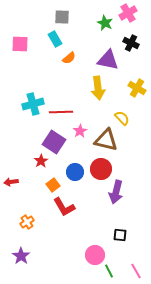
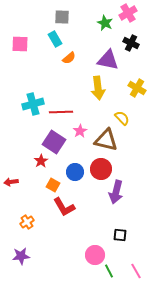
orange square: rotated 24 degrees counterclockwise
purple star: rotated 30 degrees clockwise
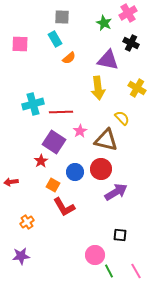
green star: moved 1 px left
purple arrow: rotated 135 degrees counterclockwise
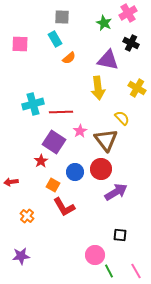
brown triangle: rotated 40 degrees clockwise
orange cross: moved 6 px up; rotated 16 degrees counterclockwise
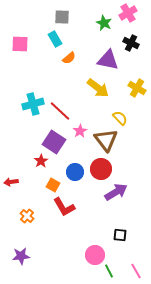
yellow arrow: rotated 45 degrees counterclockwise
red line: moved 1 px left, 1 px up; rotated 45 degrees clockwise
yellow semicircle: moved 2 px left
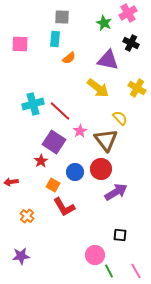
cyan rectangle: rotated 35 degrees clockwise
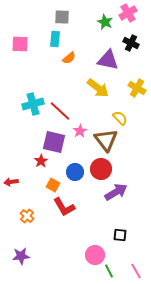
green star: moved 1 px right, 1 px up
purple square: rotated 20 degrees counterclockwise
